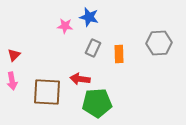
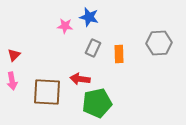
green pentagon: rotated 8 degrees counterclockwise
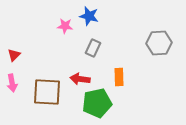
blue star: moved 1 px up
orange rectangle: moved 23 px down
pink arrow: moved 2 px down
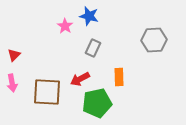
pink star: rotated 28 degrees clockwise
gray hexagon: moved 5 px left, 3 px up
red arrow: rotated 36 degrees counterclockwise
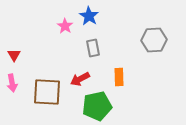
blue star: rotated 18 degrees clockwise
gray rectangle: rotated 36 degrees counterclockwise
red triangle: rotated 16 degrees counterclockwise
green pentagon: moved 3 px down
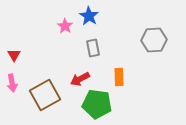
brown square: moved 2 px left, 3 px down; rotated 32 degrees counterclockwise
green pentagon: moved 2 px up; rotated 20 degrees clockwise
